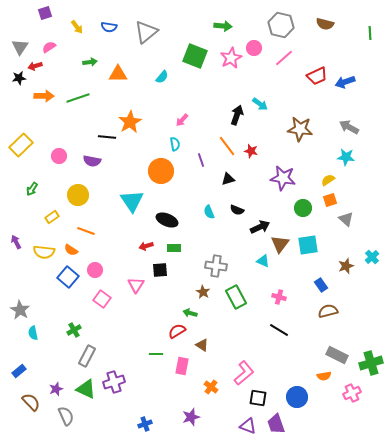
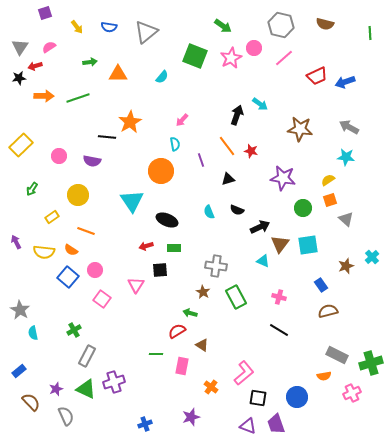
green arrow at (223, 26): rotated 30 degrees clockwise
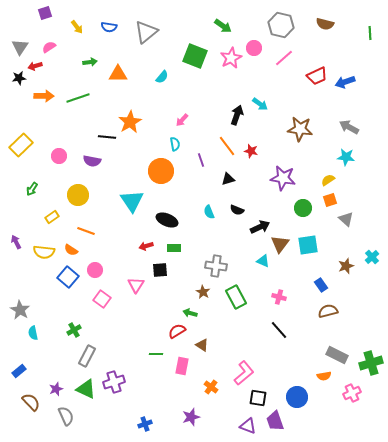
black line at (279, 330): rotated 18 degrees clockwise
purple trapezoid at (276, 424): moved 1 px left, 3 px up
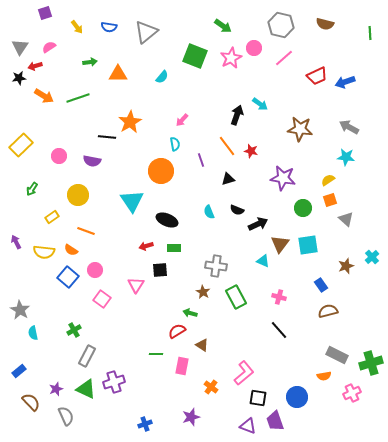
orange arrow at (44, 96): rotated 30 degrees clockwise
black arrow at (260, 227): moved 2 px left, 3 px up
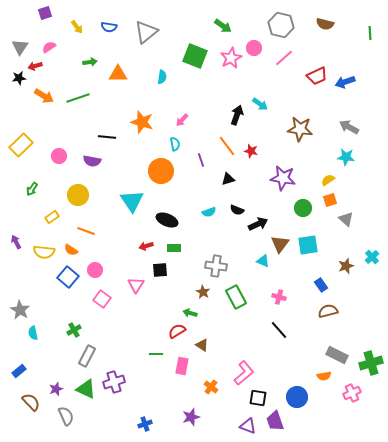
cyan semicircle at (162, 77): rotated 32 degrees counterclockwise
orange star at (130, 122): moved 12 px right; rotated 25 degrees counterclockwise
cyan semicircle at (209, 212): rotated 88 degrees counterclockwise
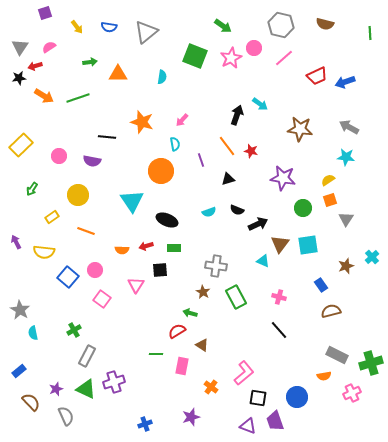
gray triangle at (346, 219): rotated 21 degrees clockwise
orange semicircle at (71, 250): moved 51 px right; rotated 32 degrees counterclockwise
brown semicircle at (328, 311): moved 3 px right
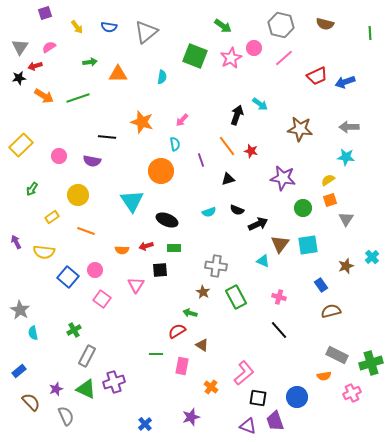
gray arrow at (349, 127): rotated 30 degrees counterclockwise
blue cross at (145, 424): rotated 24 degrees counterclockwise
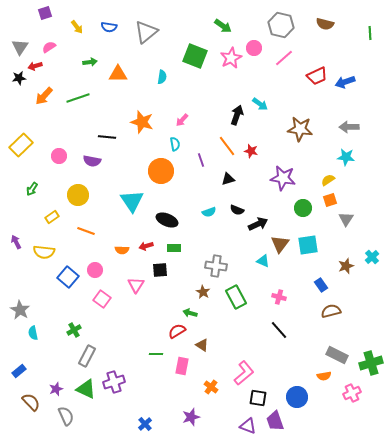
orange arrow at (44, 96): rotated 102 degrees clockwise
